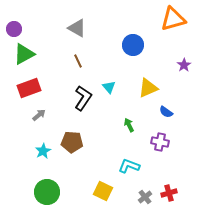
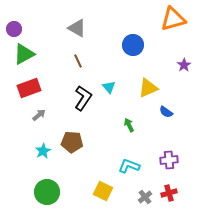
purple cross: moved 9 px right, 18 px down; rotated 18 degrees counterclockwise
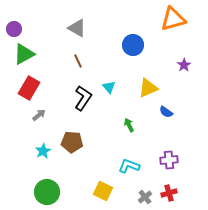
red rectangle: rotated 40 degrees counterclockwise
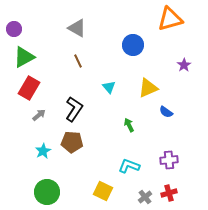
orange triangle: moved 3 px left
green triangle: moved 3 px down
black L-shape: moved 9 px left, 11 px down
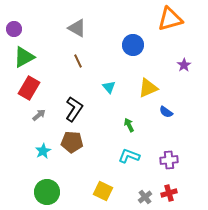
cyan L-shape: moved 10 px up
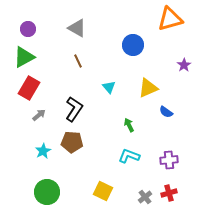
purple circle: moved 14 px right
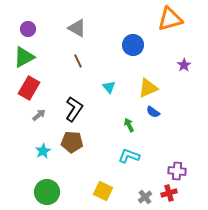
blue semicircle: moved 13 px left
purple cross: moved 8 px right, 11 px down; rotated 12 degrees clockwise
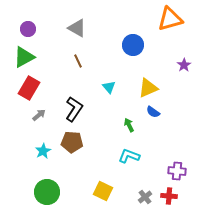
red cross: moved 3 px down; rotated 21 degrees clockwise
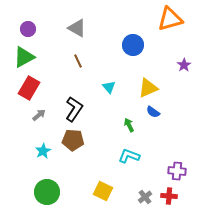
brown pentagon: moved 1 px right, 2 px up
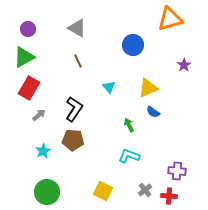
gray cross: moved 7 px up
